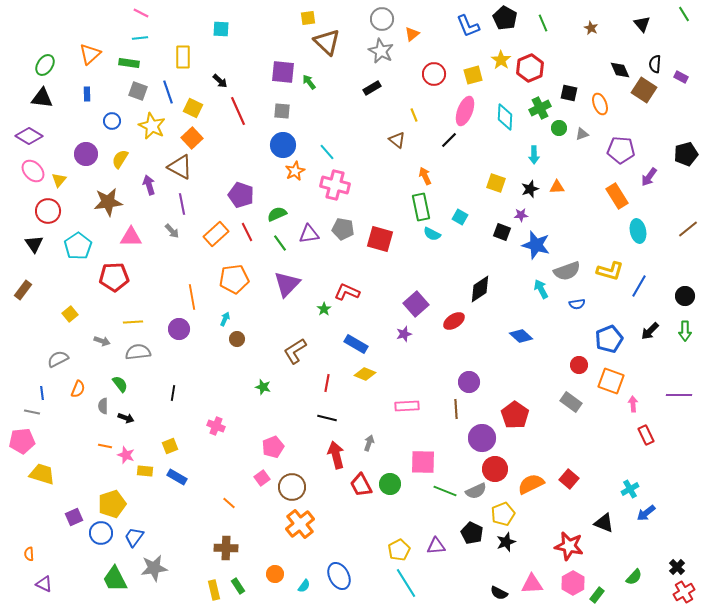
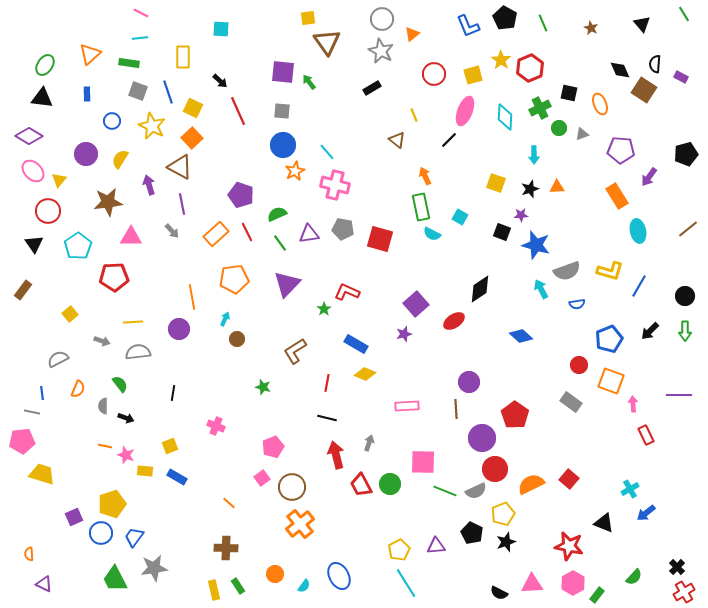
brown triangle at (327, 42): rotated 12 degrees clockwise
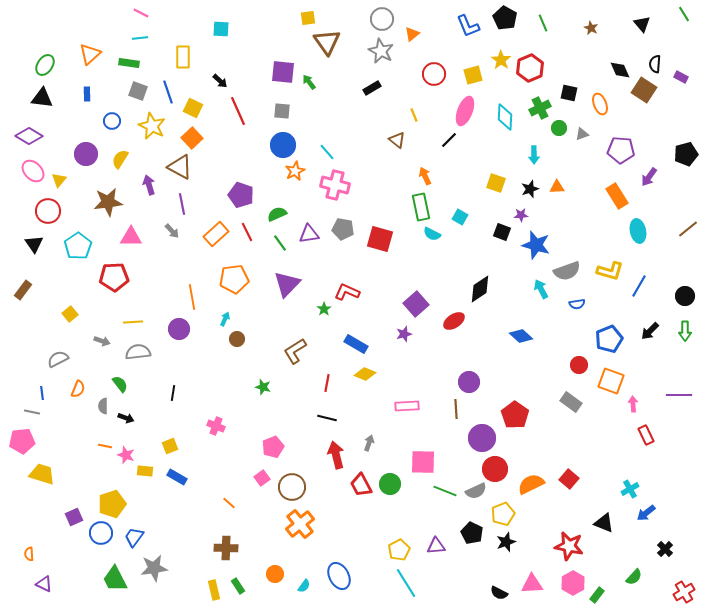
black cross at (677, 567): moved 12 px left, 18 px up
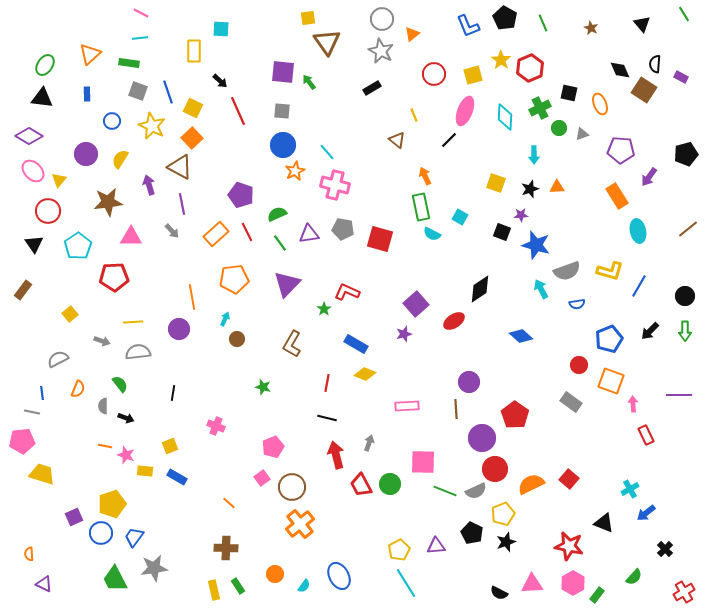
yellow rectangle at (183, 57): moved 11 px right, 6 px up
brown L-shape at (295, 351): moved 3 px left, 7 px up; rotated 28 degrees counterclockwise
